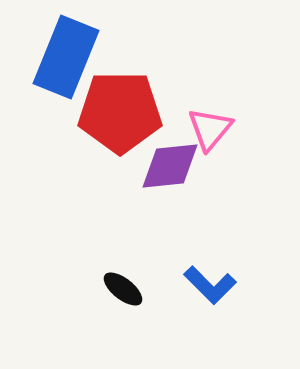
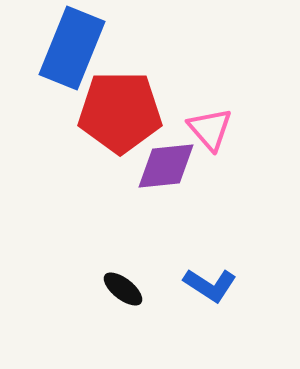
blue rectangle: moved 6 px right, 9 px up
pink triangle: rotated 21 degrees counterclockwise
purple diamond: moved 4 px left
blue L-shape: rotated 12 degrees counterclockwise
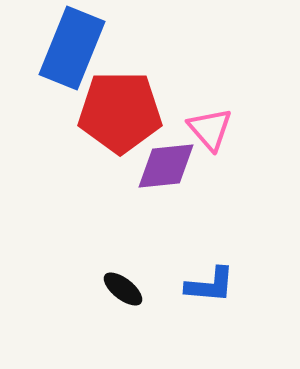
blue L-shape: rotated 28 degrees counterclockwise
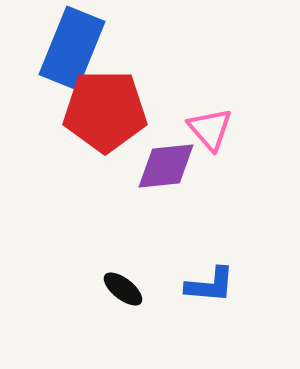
red pentagon: moved 15 px left, 1 px up
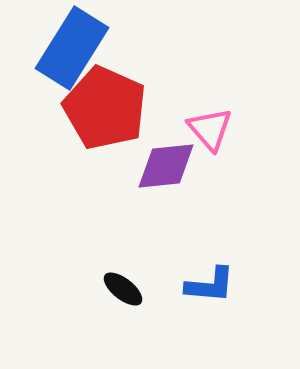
blue rectangle: rotated 10 degrees clockwise
red pentagon: moved 3 px up; rotated 24 degrees clockwise
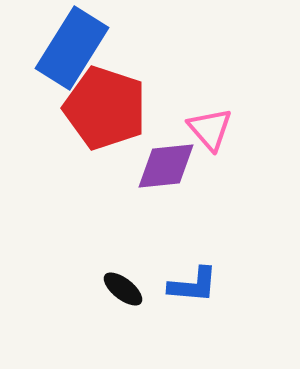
red pentagon: rotated 6 degrees counterclockwise
blue L-shape: moved 17 px left
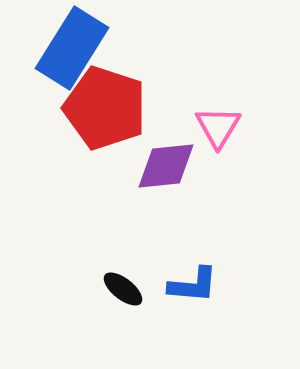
pink triangle: moved 8 px right, 2 px up; rotated 12 degrees clockwise
